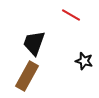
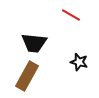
black trapezoid: rotated 104 degrees counterclockwise
black star: moved 5 px left, 1 px down
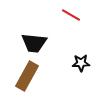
black star: moved 2 px right, 1 px down; rotated 18 degrees counterclockwise
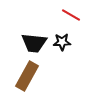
black star: moved 19 px left, 21 px up
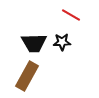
black trapezoid: rotated 8 degrees counterclockwise
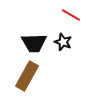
black star: moved 1 px right; rotated 24 degrees clockwise
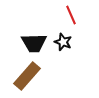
red line: rotated 36 degrees clockwise
brown rectangle: rotated 12 degrees clockwise
